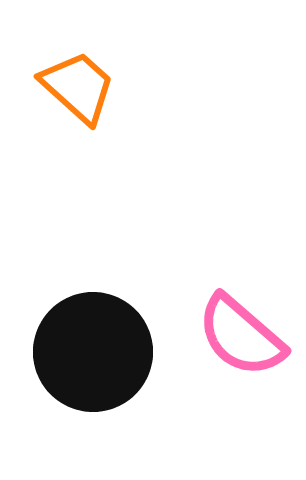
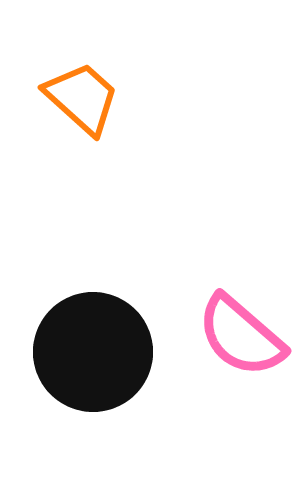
orange trapezoid: moved 4 px right, 11 px down
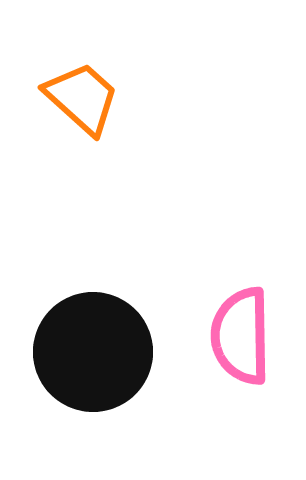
pink semicircle: rotated 48 degrees clockwise
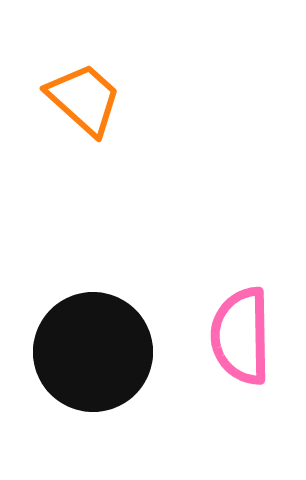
orange trapezoid: moved 2 px right, 1 px down
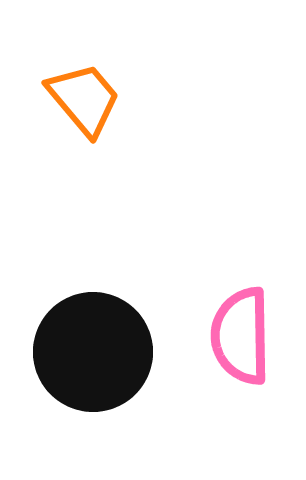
orange trapezoid: rotated 8 degrees clockwise
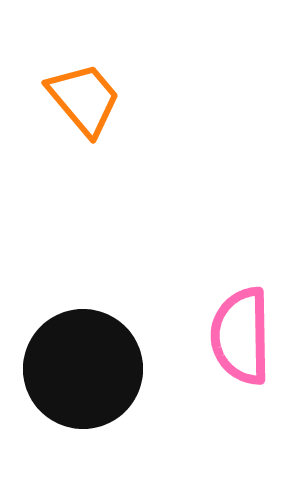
black circle: moved 10 px left, 17 px down
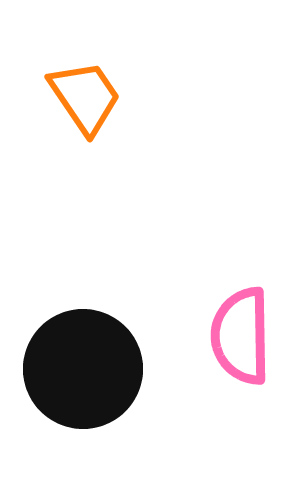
orange trapezoid: moved 1 px right, 2 px up; rotated 6 degrees clockwise
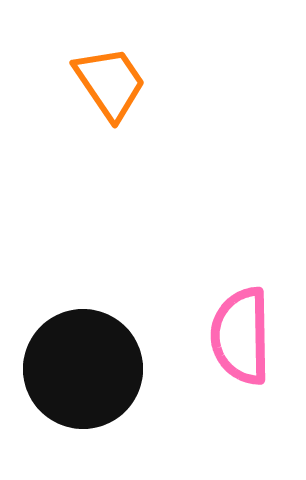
orange trapezoid: moved 25 px right, 14 px up
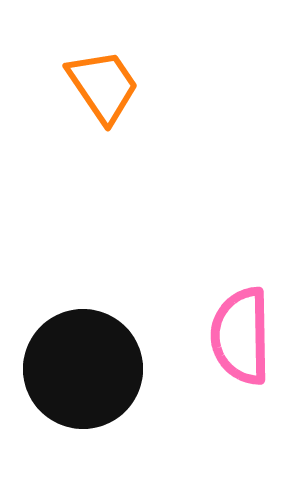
orange trapezoid: moved 7 px left, 3 px down
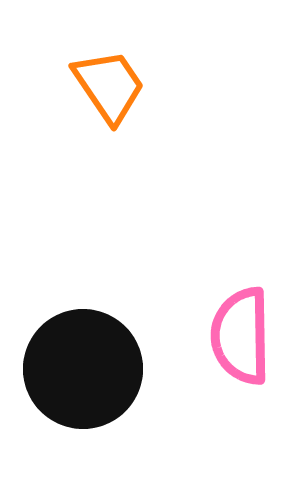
orange trapezoid: moved 6 px right
